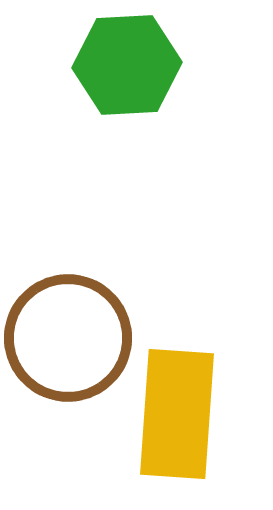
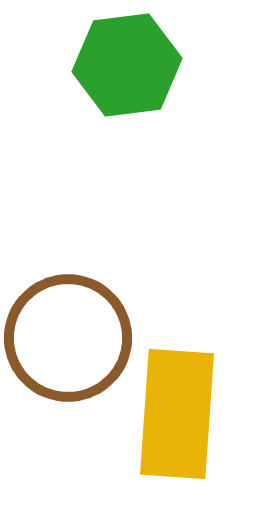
green hexagon: rotated 4 degrees counterclockwise
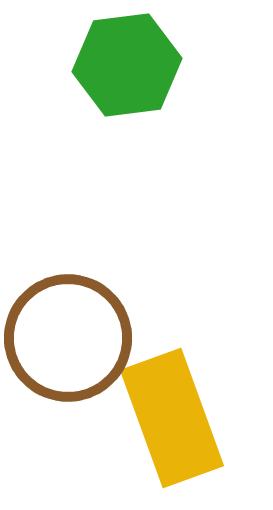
yellow rectangle: moved 5 px left, 4 px down; rotated 24 degrees counterclockwise
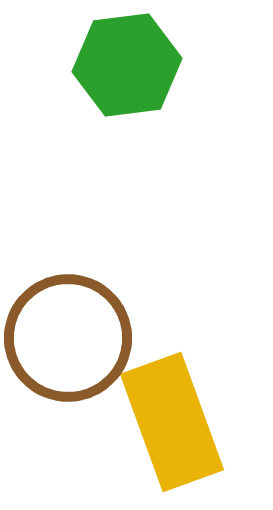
yellow rectangle: moved 4 px down
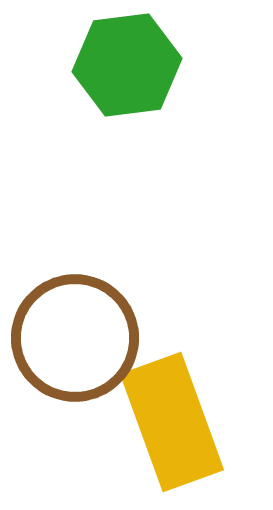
brown circle: moved 7 px right
